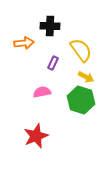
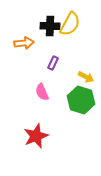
yellow semicircle: moved 11 px left, 26 px up; rotated 65 degrees clockwise
pink semicircle: rotated 102 degrees counterclockwise
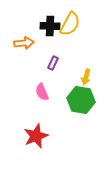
yellow arrow: rotated 77 degrees clockwise
green hexagon: rotated 8 degrees counterclockwise
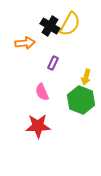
black cross: rotated 30 degrees clockwise
orange arrow: moved 1 px right
green hexagon: rotated 12 degrees clockwise
red star: moved 2 px right, 10 px up; rotated 20 degrees clockwise
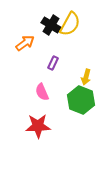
black cross: moved 1 px right, 1 px up
orange arrow: rotated 30 degrees counterclockwise
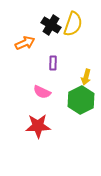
yellow semicircle: moved 3 px right; rotated 10 degrees counterclockwise
orange arrow: rotated 12 degrees clockwise
purple rectangle: rotated 24 degrees counterclockwise
pink semicircle: rotated 42 degrees counterclockwise
green hexagon: rotated 12 degrees clockwise
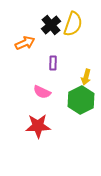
black cross: rotated 18 degrees clockwise
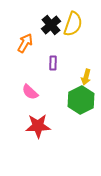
orange arrow: rotated 36 degrees counterclockwise
pink semicircle: moved 12 px left; rotated 18 degrees clockwise
